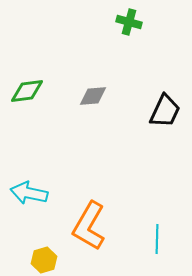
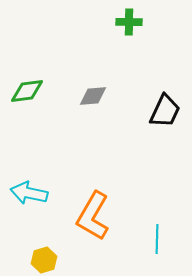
green cross: rotated 15 degrees counterclockwise
orange L-shape: moved 4 px right, 10 px up
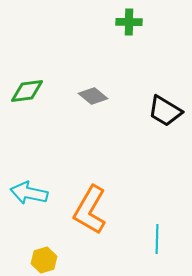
gray diamond: rotated 44 degrees clockwise
black trapezoid: rotated 96 degrees clockwise
orange L-shape: moved 3 px left, 6 px up
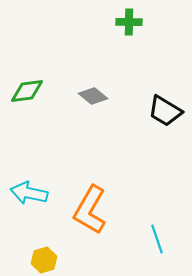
cyan line: rotated 20 degrees counterclockwise
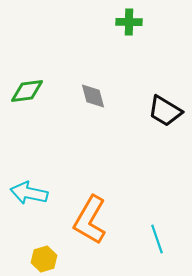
gray diamond: rotated 36 degrees clockwise
orange L-shape: moved 10 px down
yellow hexagon: moved 1 px up
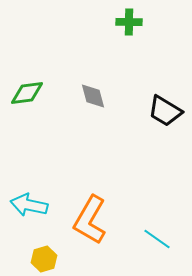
green diamond: moved 2 px down
cyan arrow: moved 12 px down
cyan line: rotated 36 degrees counterclockwise
